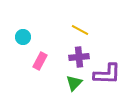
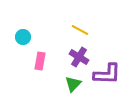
purple cross: rotated 36 degrees clockwise
pink rectangle: rotated 18 degrees counterclockwise
green triangle: moved 1 px left, 1 px down
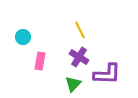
yellow line: rotated 36 degrees clockwise
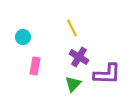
yellow line: moved 8 px left, 2 px up
pink rectangle: moved 5 px left, 5 px down
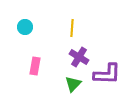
yellow line: rotated 30 degrees clockwise
cyan circle: moved 2 px right, 10 px up
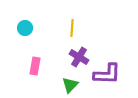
cyan circle: moved 1 px down
green triangle: moved 3 px left, 1 px down
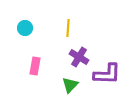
yellow line: moved 4 px left
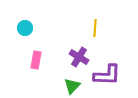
yellow line: moved 27 px right
pink rectangle: moved 1 px right, 6 px up
purple L-shape: moved 1 px down
green triangle: moved 2 px right, 1 px down
